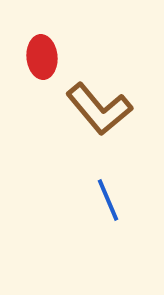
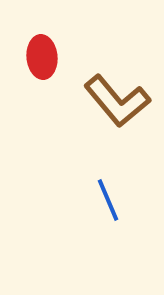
brown L-shape: moved 18 px right, 8 px up
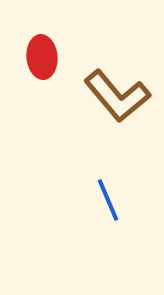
brown L-shape: moved 5 px up
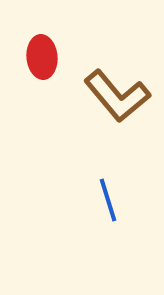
blue line: rotated 6 degrees clockwise
